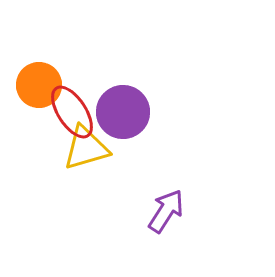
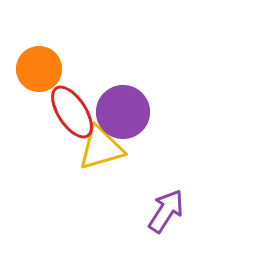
orange circle: moved 16 px up
yellow triangle: moved 15 px right
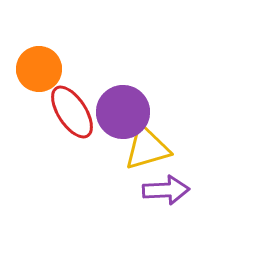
yellow triangle: moved 46 px right
purple arrow: moved 21 px up; rotated 54 degrees clockwise
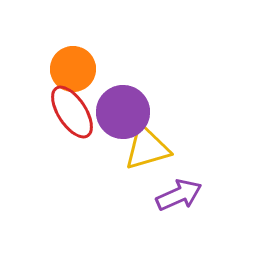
orange circle: moved 34 px right
purple arrow: moved 13 px right, 5 px down; rotated 21 degrees counterclockwise
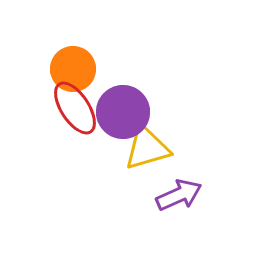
red ellipse: moved 3 px right, 4 px up
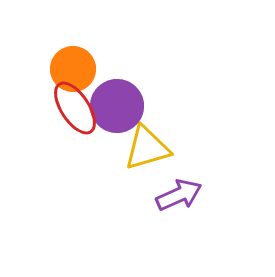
purple circle: moved 6 px left, 6 px up
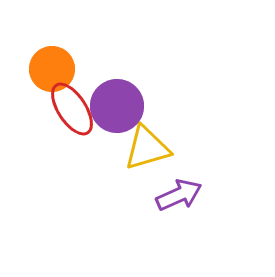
orange circle: moved 21 px left
red ellipse: moved 3 px left, 1 px down
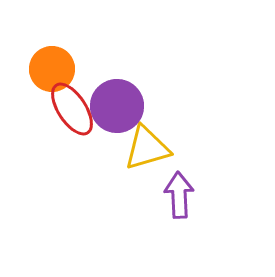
purple arrow: rotated 69 degrees counterclockwise
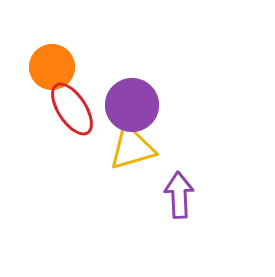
orange circle: moved 2 px up
purple circle: moved 15 px right, 1 px up
yellow triangle: moved 15 px left
